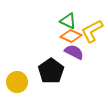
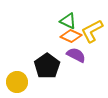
purple semicircle: moved 2 px right, 3 px down
black pentagon: moved 4 px left, 5 px up
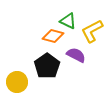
orange diamond: moved 18 px left; rotated 10 degrees counterclockwise
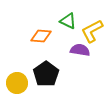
orange diamond: moved 12 px left; rotated 10 degrees counterclockwise
purple semicircle: moved 4 px right, 5 px up; rotated 18 degrees counterclockwise
black pentagon: moved 1 px left, 8 px down
yellow circle: moved 1 px down
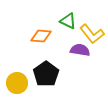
yellow L-shape: moved 3 px down; rotated 100 degrees counterclockwise
